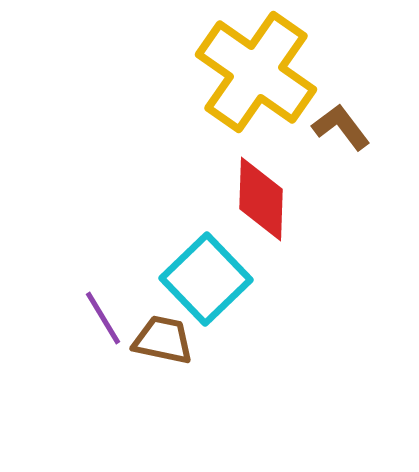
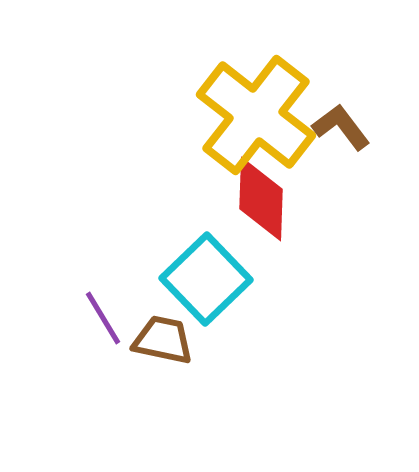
yellow cross: moved 43 px down; rotated 3 degrees clockwise
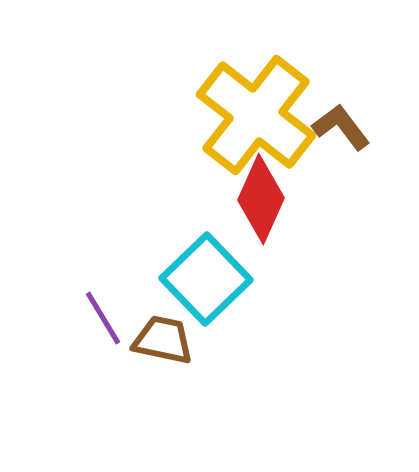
red diamond: rotated 22 degrees clockwise
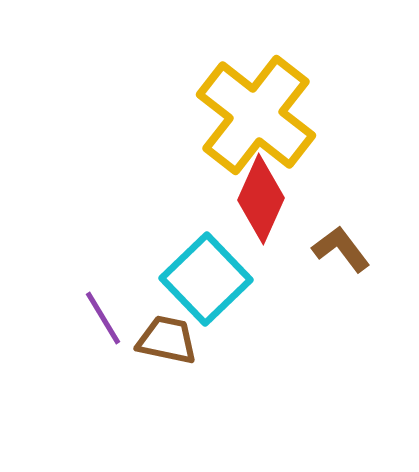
brown L-shape: moved 122 px down
brown trapezoid: moved 4 px right
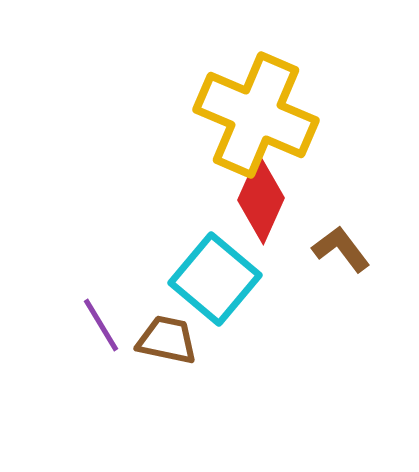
yellow cross: rotated 15 degrees counterclockwise
cyan square: moved 9 px right; rotated 6 degrees counterclockwise
purple line: moved 2 px left, 7 px down
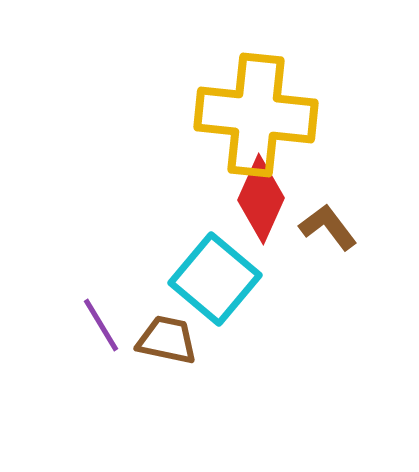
yellow cross: rotated 17 degrees counterclockwise
brown L-shape: moved 13 px left, 22 px up
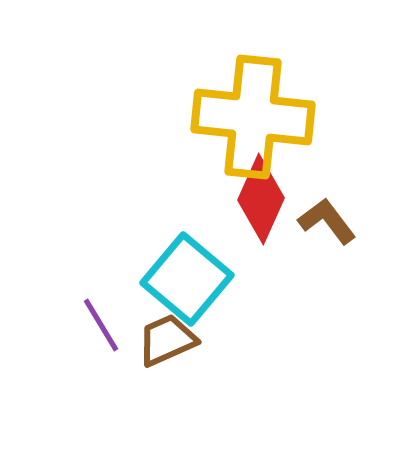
yellow cross: moved 3 px left, 2 px down
brown L-shape: moved 1 px left, 6 px up
cyan square: moved 28 px left
brown trapezoid: rotated 36 degrees counterclockwise
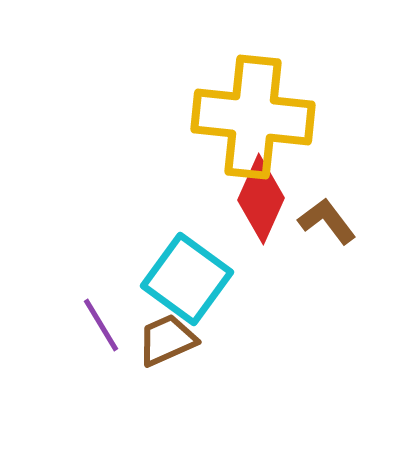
cyan square: rotated 4 degrees counterclockwise
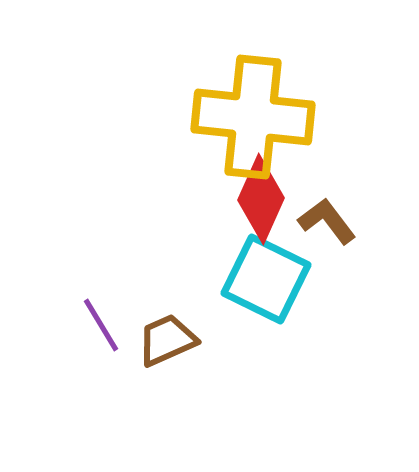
cyan square: moved 79 px right; rotated 10 degrees counterclockwise
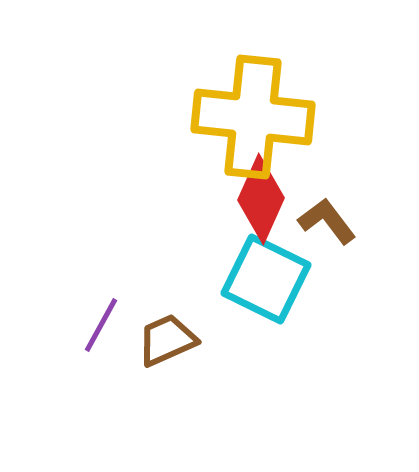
purple line: rotated 60 degrees clockwise
